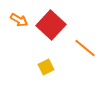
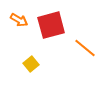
red square: rotated 32 degrees clockwise
yellow square: moved 15 px left, 3 px up; rotated 14 degrees counterclockwise
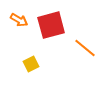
yellow square: rotated 14 degrees clockwise
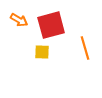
orange line: rotated 35 degrees clockwise
yellow square: moved 11 px right, 12 px up; rotated 28 degrees clockwise
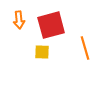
orange arrow: rotated 54 degrees clockwise
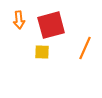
orange line: rotated 40 degrees clockwise
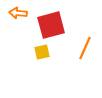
orange arrow: moved 1 px left, 7 px up; rotated 102 degrees clockwise
yellow square: rotated 14 degrees counterclockwise
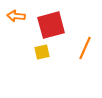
orange arrow: moved 2 px left, 3 px down
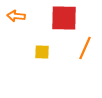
red square: moved 13 px right, 7 px up; rotated 16 degrees clockwise
yellow square: rotated 14 degrees clockwise
